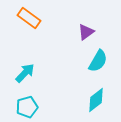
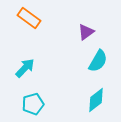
cyan arrow: moved 5 px up
cyan pentagon: moved 6 px right, 3 px up
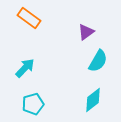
cyan diamond: moved 3 px left
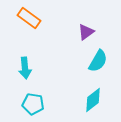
cyan arrow: rotated 130 degrees clockwise
cyan pentagon: rotated 25 degrees clockwise
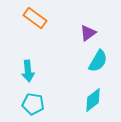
orange rectangle: moved 6 px right
purple triangle: moved 2 px right, 1 px down
cyan arrow: moved 3 px right, 3 px down
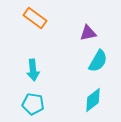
purple triangle: rotated 24 degrees clockwise
cyan arrow: moved 5 px right, 1 px up
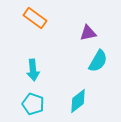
cyan diamond: moved 15 px left, 1 px down
cyan pentagon: rotated 10 degrees clockwise
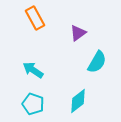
orange rectangle: rotated 25 degrees clockwise
purple triangle: moved 10 px left; rotated 24 degrees counterclockwise
cyan semicircle: moved 1 px left, 1 px down
cyan arrow: rotated 130 degrees clockwise
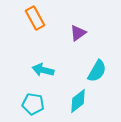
cyan semicircle: moved 9 px down
cyan arrow: moved 10 px right; rotated 20 degrees counterclockwise
cyan pentagon: rotated 10 degrees counterclockwise
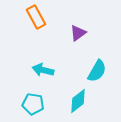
orange rectangle: moved 1 px right, 1 px up
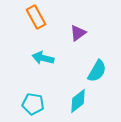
cyan arrow: moved 12 px up
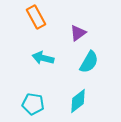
cyan semicircle: moved 8 px left, 9 px up
